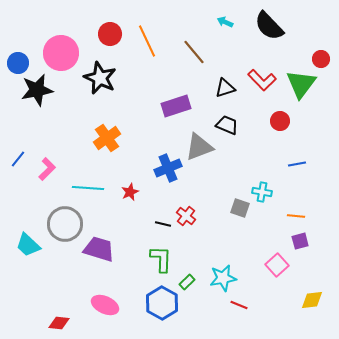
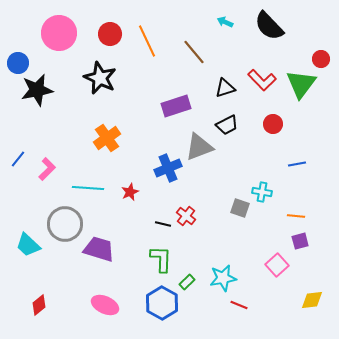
pink circle at (61, 53): moved 2 px left, 20 px up
red circle at (280, 121): moved 7 px left, 3 px down
black trapezoid at (227, 125): rotated 130 degrees clockwise
red diamond at (59, 323): moved 20 px left, 18 px up; rotated 45 degrees counterclockwise
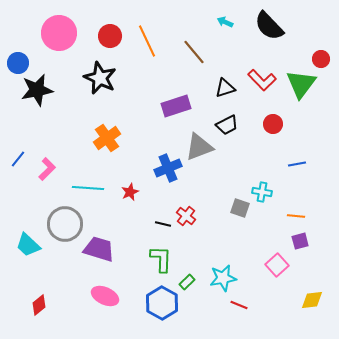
red circle at (110, 34): moved 2 px down
pink ellipse at (105, 305): moved 9 px up
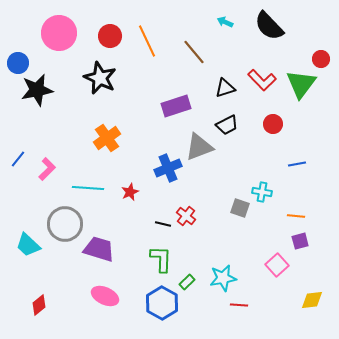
red line at (239, 305): rotated 18 degrees counterclockwise
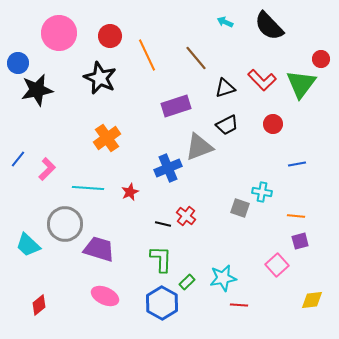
orange line at (147, 41): moved 14 px down
brown line at (194, 52): moved 2 px right, 6 px down
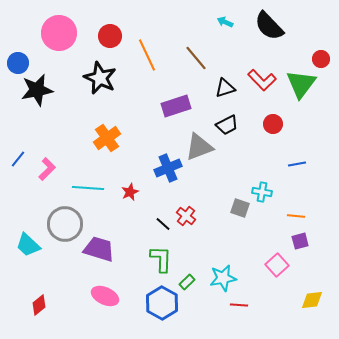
black line at (163, 224): rotated 28 degrees clockwise
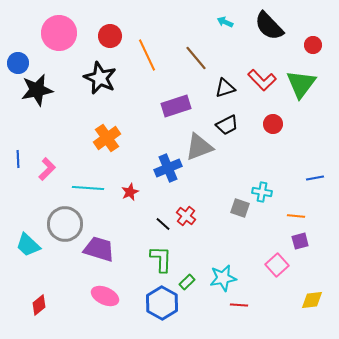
red circle at (321, 59): moved 8 px left, 14 px up
blue line at (18, 159): rotated 42 degrees counterclockwise
blue line at (297, 164): moved 18 px right, 14 px down
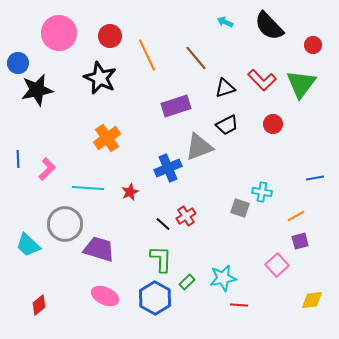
red cross at (186, 216): rotated 18 degrees clockwise
orange line at (296, 216): rotated 36 degrees counterclockwise
blue hexagon at (162, 303): moved 7 px left, 5 px up
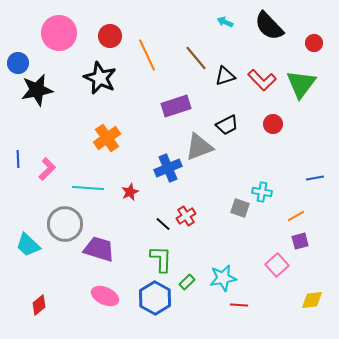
red circle at (313, 45): moved 1 px right, 2 px up
black triangle at (225, 88): moved 12 px up
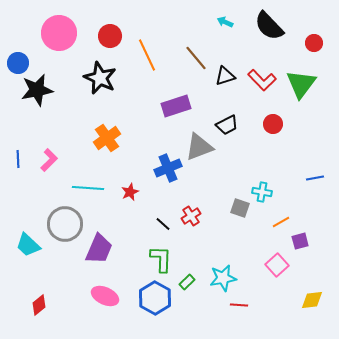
pink L-shape at (47, 169): moved 2 px right, 9 px up
red cross at (186, 216): moved 5 px right
orange line at (296, 216): moved 15 px left, 6 px down
purple trapezoid at (99, 249): rotated 96 degrees clockwise
